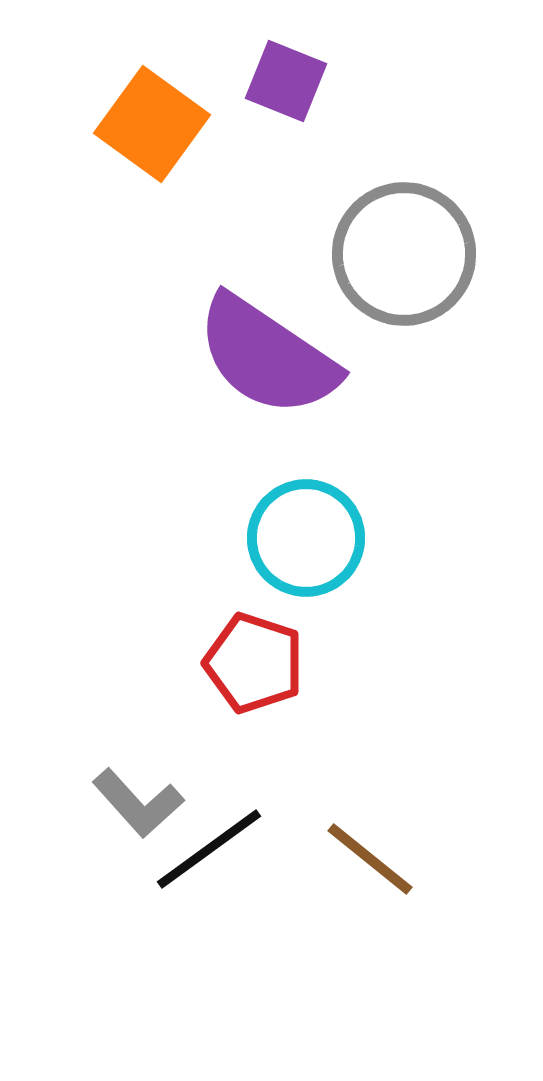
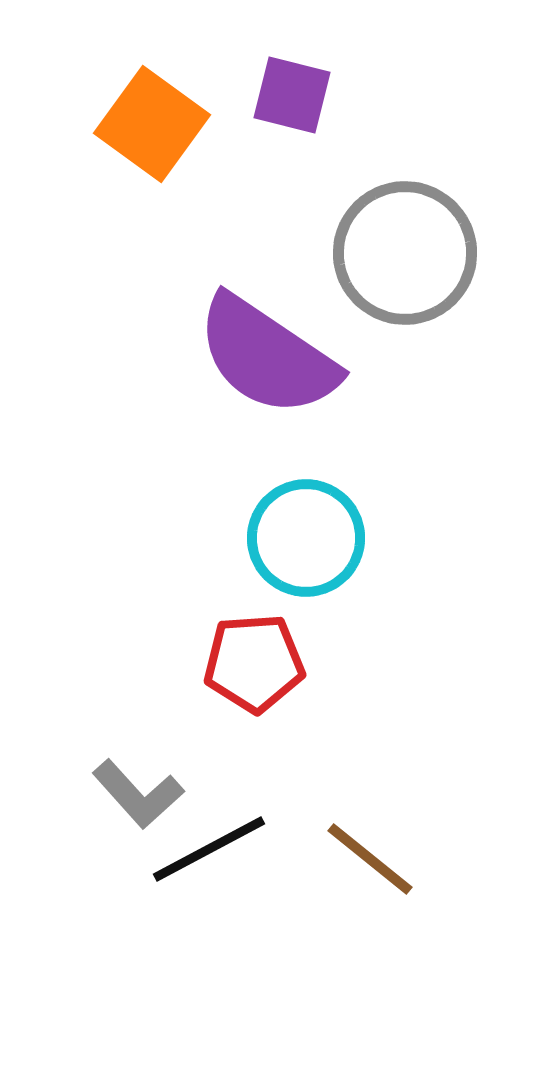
purple square: moved 6 px right, 14 px down; rotated 8 degrees counterclockwise
gray circle: moved 1 px right, 1 px up
red pentagon: rotated 22 degrees counterclockwise
gray L-shape: moved 9 px up
black line: rotated 8 degrees clockwise
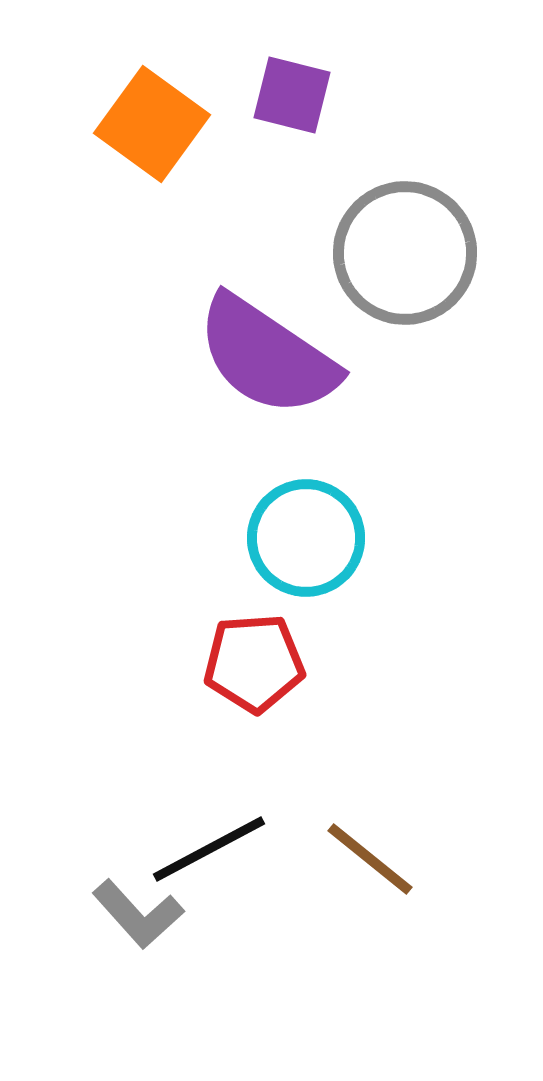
gray L-shape: moved 120 px down
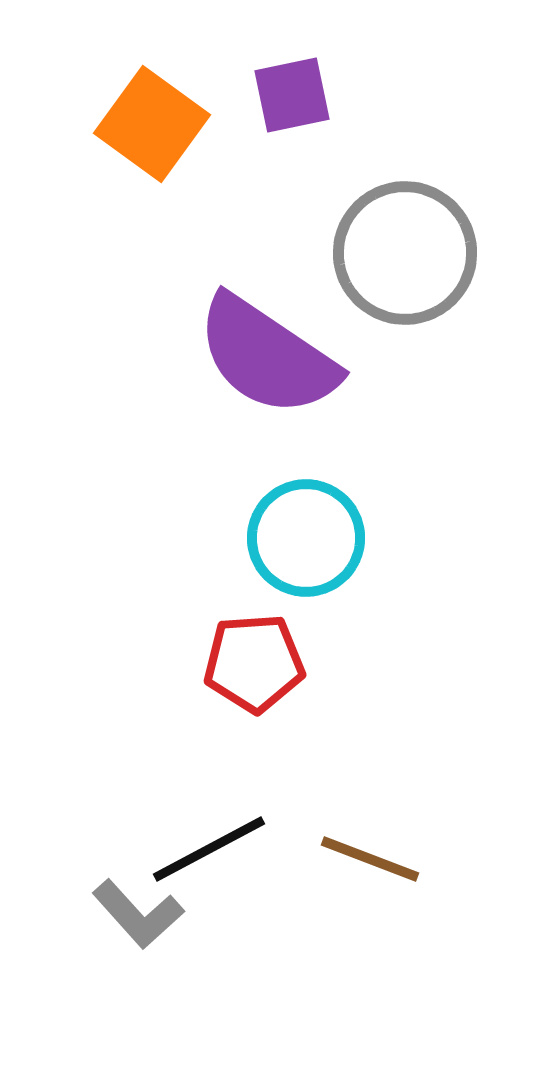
purple square: rotated 26 degrees counterclockwise
brown line: rotated 18 degrees counterclockwise
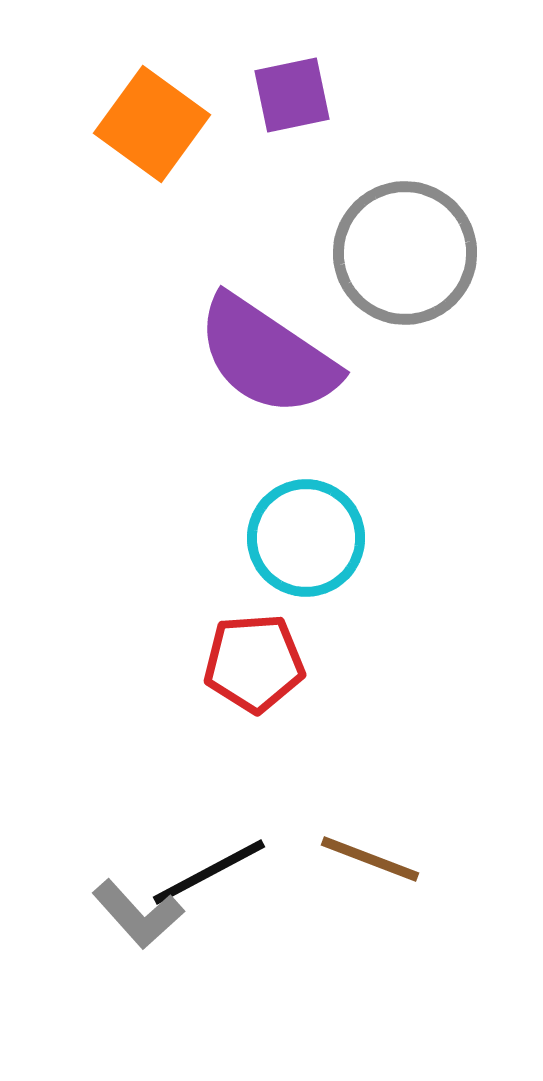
black line: moved 23 px down
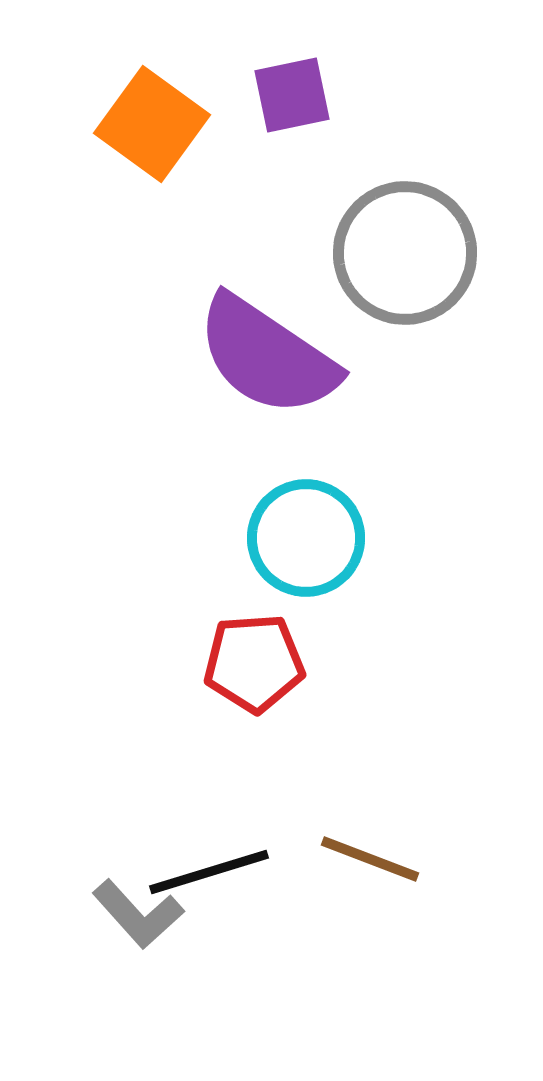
black line: rotated 11 degrees clockwise
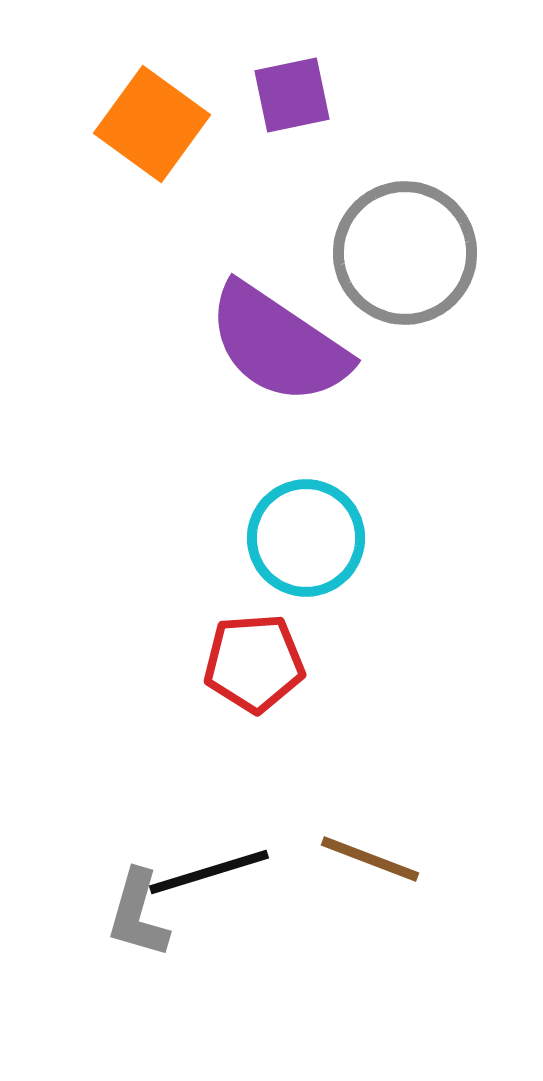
purple semicircle: moved 11 px right, 12 px up
gray L-shape: rotated 58 degrees clockwise
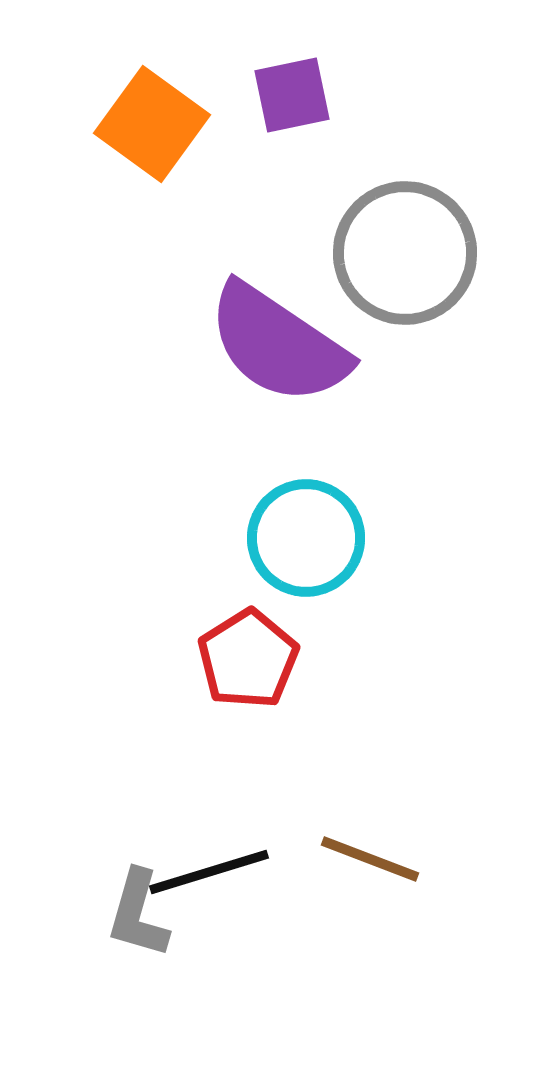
red pentagon: moved 6 px left, 4 px up; rotated 28 degrees counterclockwise
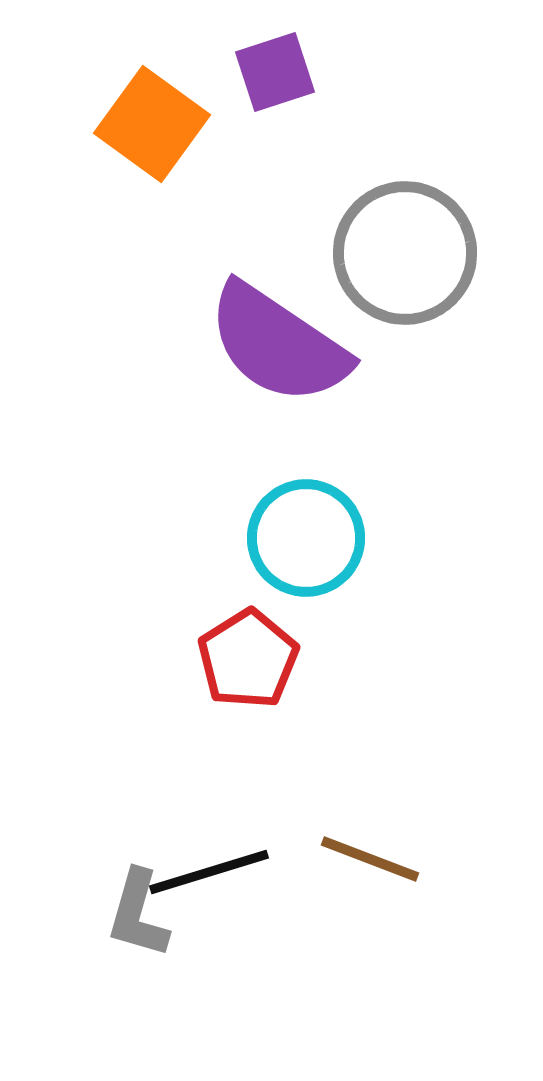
purple square: moved 17 px left, 23 px up; rotated 6 degrees counterclockwise
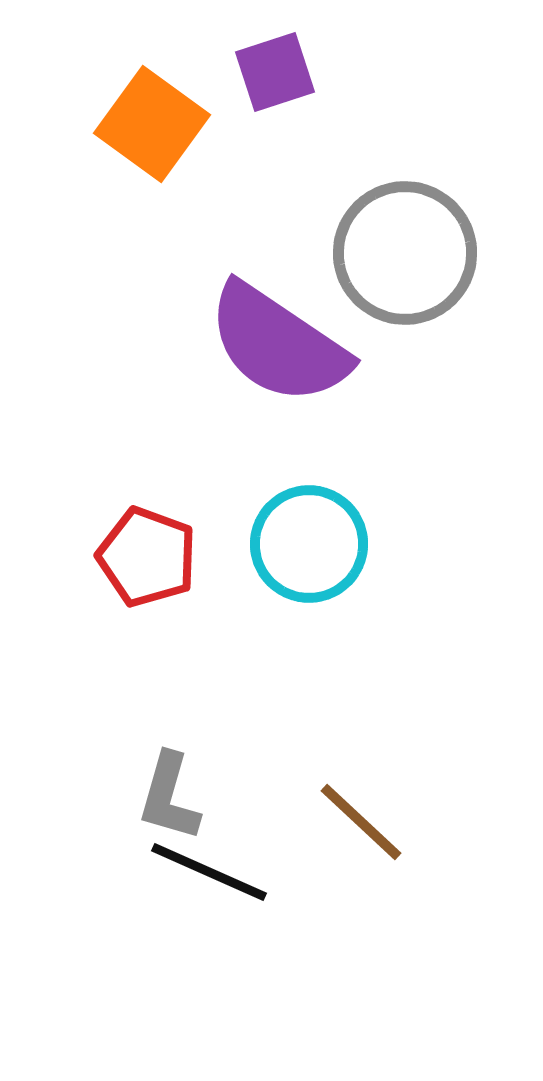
cyan circle: moved 3 px right, 6 px down
red pentagon: moved 101 px left, 102 px up; rotated 20 degrees counterclockwise
brown line: moved 9 px left, 37 px up; rotated 22 degrees clockwise
black line: rotated 41 degrees clockwise
gray L-shape: moved 31 px right, 117 px up
